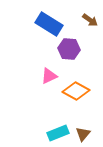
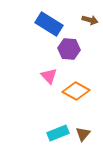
brown arrow: rotated 21 degrees counterclockwise
pink triangle: rotated 48 degrees counterclockwise
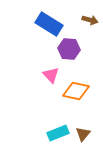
pink triangle: moved 2 px right, 1 px up
orange diamond: rotated 16 degrees counterclockwise
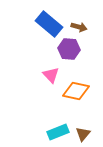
brown arrow: moved 11 px left, 7 px down
blue rectangle: rotated 8 degrees clockwise
cyan rectangle: moved 1 px up
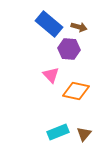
brown triangle: moved 1 px right
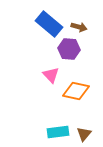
cyan rectangle: rotated 15 degrees clockwise
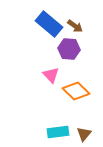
brown arrow: moved 4 px left, 1 px up; rotated 21 degrees clockwise
orange diamond: rotated 32 degrees clockwise
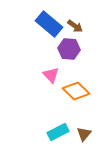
cyan rectangle: rotated 20 degrees counterclockwise
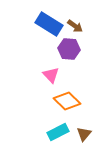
blue rectangle: rotated 8 degrees counterclockwise
orange diamond: moved 9 px left, 10 px down
